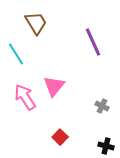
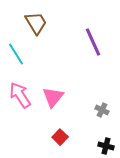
pink triangle: moved 1 px left, 11 px down
pink arrow: moved 5 px left, 2 px up
gray cross: moved 4 px down
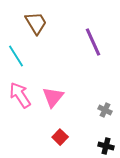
cyan line: moved 2 px down
gray cross: moved 3 px right
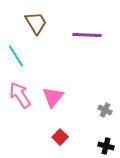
purple line: moved 6 px left, 7 px up; rotated 64 degrees counterclockwise
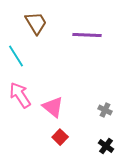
pink triangle: moved 10 px down; rotated 30 degrees counterclockwise
black cross: rotated 21 degrees clockwise
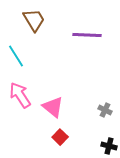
brown trapezoid: moved 2 px left, 3 px up
black cross: moved 3 px right; rotated 21 degrees counterclockwise
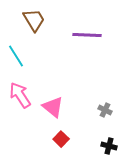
red square: moved 1 px right, 2 px down
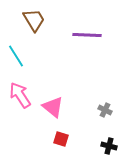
red square: rotated 28 degrees counterclockwise
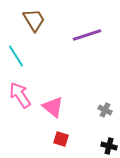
purple line: rotated 20 degrees counterclockwise
